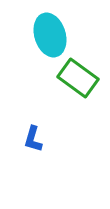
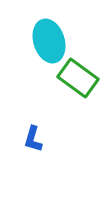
cyan ellipse: moved 1 px left, 6 px down
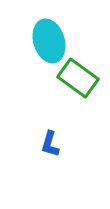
blue L-shape: moved 17 px right, 5 px down
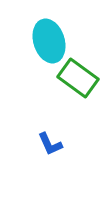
blue L-shape: rotated 40 degrees counterclockwise
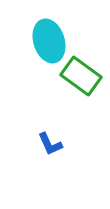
green rectangle: moved 3 px right, 2 px up
